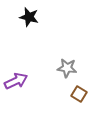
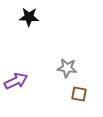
black star: rotated 12 degrees counterclockwise
brown square: rotated 21 degrees counterclockwise
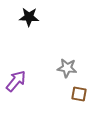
purple arrow: rotated 25 degrees counterclockwise
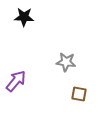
black star: moved 5 px left
gray star: moved 1 px left, 6 px up
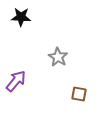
black star: moved 3 px left
gray star: moved 8 px left, 5 px up; rotated 24 degrees clockwise
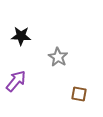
black star: moved 19 px down
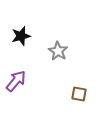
black star: rotated 18 degrees counterclockwise
gray star: moved 6 px up
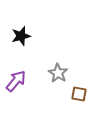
gray star: moved 22 px down
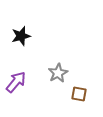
gray star: rotated 12 degrees clockwise
purple arrow: moved 1 px down
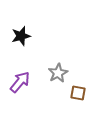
purple arrow: moved 4 px right
brown square: moved 1 px left, 1 px up
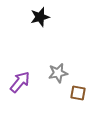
black star: moved 19 px right, 19 px up
gray star: rotated 18 degrees clockwise
